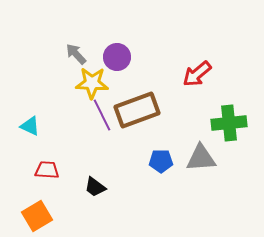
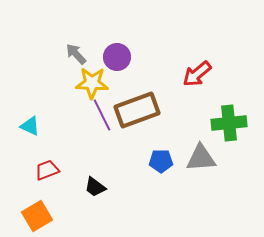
red trapezoid: rotated 25 degrees counterclockwise
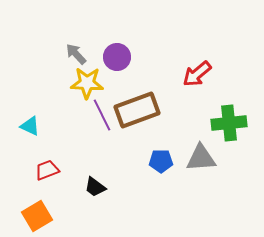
yellow star: moved 5 px left
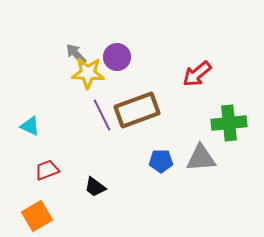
yellow star: moved 1 px right, 10 px up
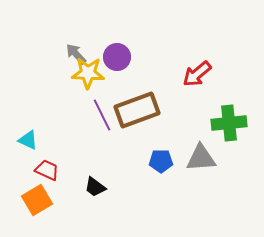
cyan triangle: moved 2 px left, 14 px down
red trapezoid: rotated 45 degrees clockwise
orange square: moved 16 px up
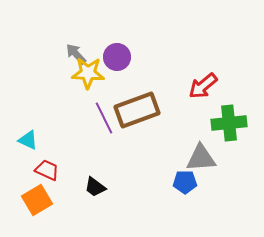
red arrow: moved 6 px right, 12 px down
purple line: moved 2 px right, 3 px down
blue pentagon: moved 24 px right, 21 px down
